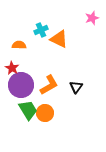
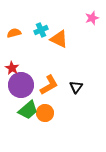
orange semicircle: moved 5 px left, 12 px up; rotated 16 degrees counterclockwise
green trapezoid: rotated 80 degrees clockwise
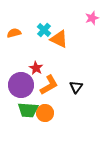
cyan cross: moved 3 px right; rotated 24 degrees counterclockwise
red star: moved 24 px right
green trapezoid: rotated 45 degrees clockwise
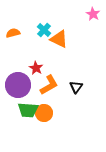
pink star: moved 1 px right, 4 px up; rotated 24 degrees counterclockwise
orange semicircle: moved 1 px left
purple circle: moved 3 px left
orange circle: moved 1 px left
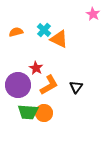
orange semicircle: moved 3 px right, 1 px up
green trapezoid: moved 2 px down
